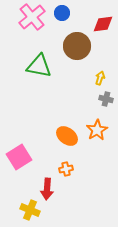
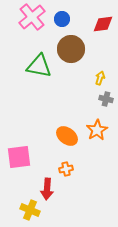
blue circle: moved 6 px down
brown circle: moved 6 px left, 3 px down
pink square: rotated 25 degrees clockwise
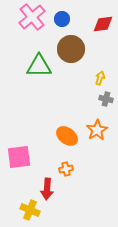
green triangle: rotated 12 degrees counterclockwise
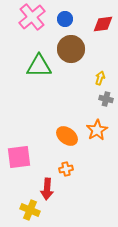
blue circle: moved 3 px right
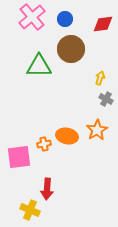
gray cross: rotated 16 degrees clockwise
orange ellipse: rotated 25 degrees counterclockwise
orange cross: moved 22 px left, 25 px up
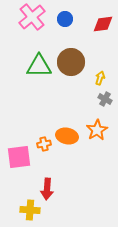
brown circle: moved 13 px down
gray cross: moved 1 px left
yellow cross: rotated 18 degrees counterclockwise
